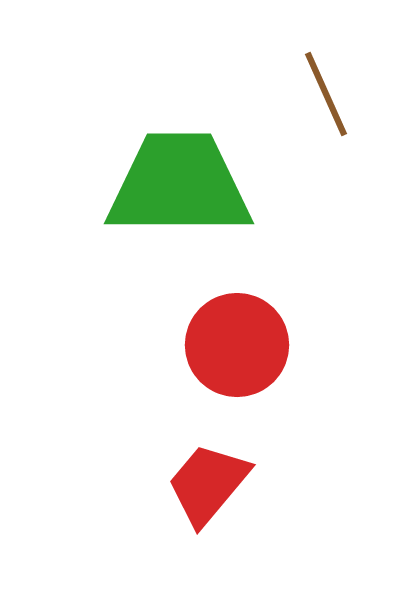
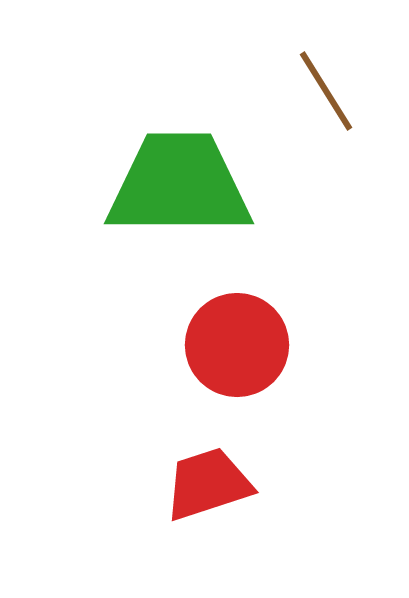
brown line: moved 3 px up; rotated 8 degrees counterclockwise
red trapezoid: rotated 32 degrees clockwise
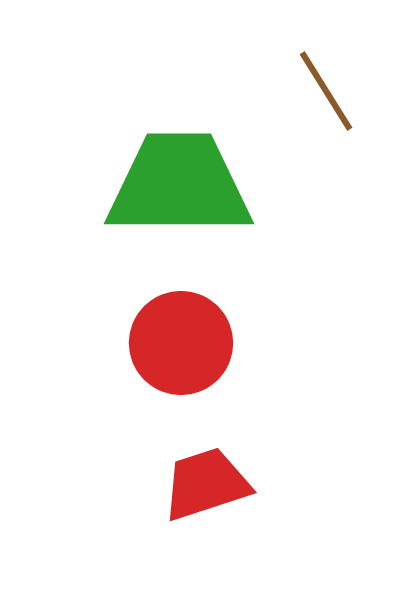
red circle: moved 56 px left, 2 px up
red trapezoid: moved 2 px left
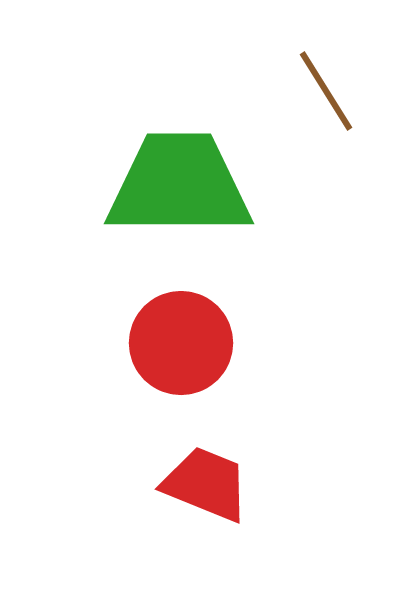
red trapezoid: rotated 40 degrees clockwise
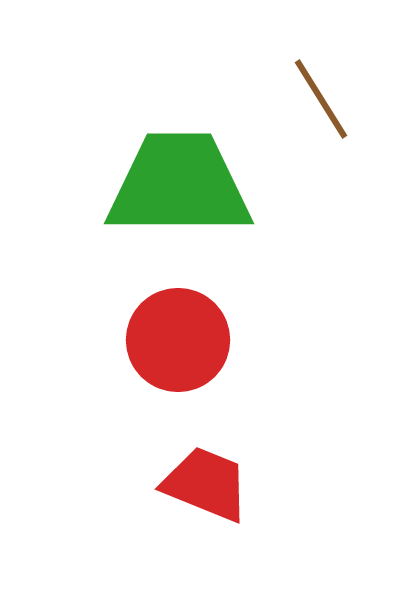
brown line: moved 5 px left, 8 px down
red circle: moved 3 px left, 3 px up
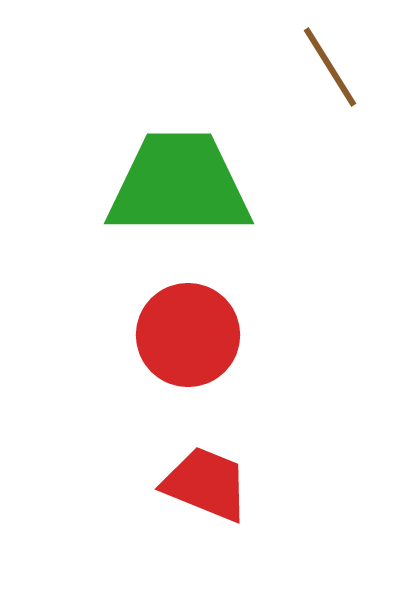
brown line: moved 9 px right, 32 px up
red circle: moved 10 px right, 5 px up
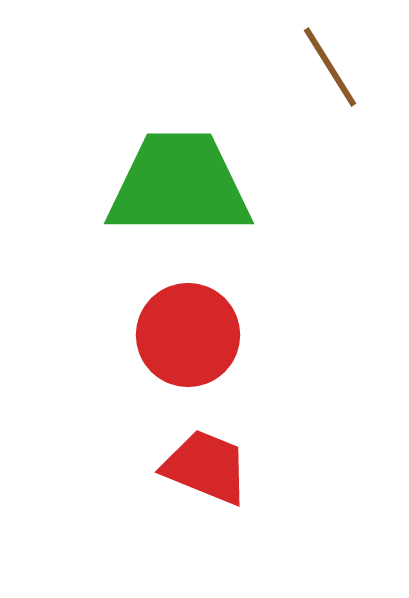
red trapezoid: moved 17 px up
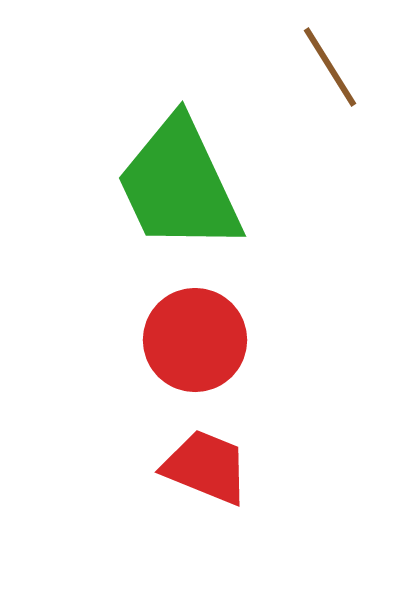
green trapezoid: rotated 115 degrees counterclockwise
red circle: moved 7 px right, 5 px down
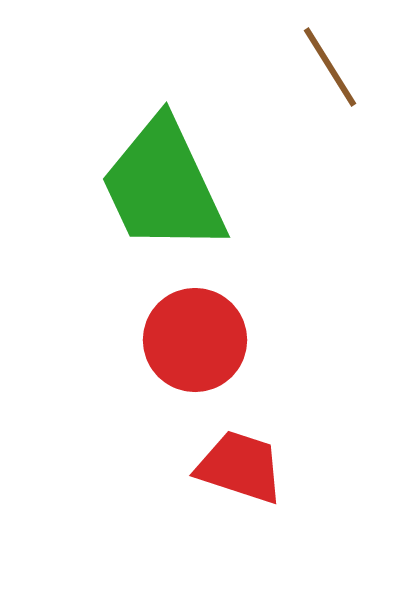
green trapezoid: moved 16 px left, 1 px down
red trapezoid: moved 34 px right; rotated 4 degrees counterclockwise
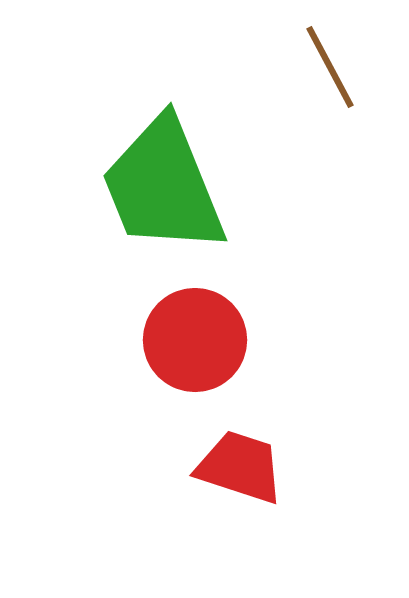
brown line: rotated 4 degrees clockwise
green trapezoid: rotated 3 degrees clockwise
